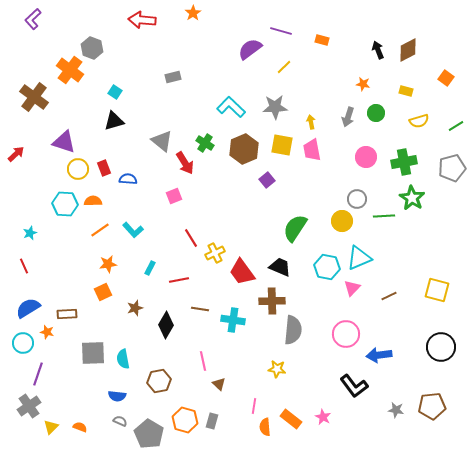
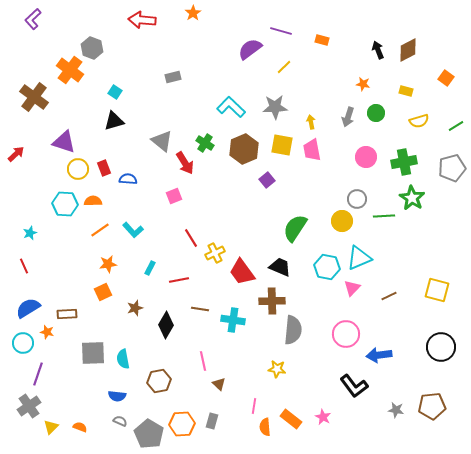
orange hexagon at (185, 420): moved 3 px left, 4 px down; rotated 20 degrees counterclockwise
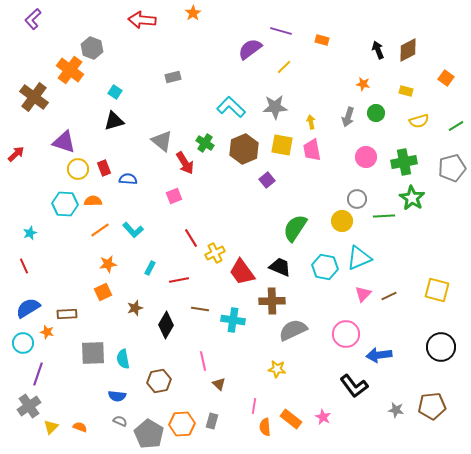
cyan hexagon at (327, 267): moved 2 px left
pink triangle at (352, 288): moved 11 px right, 6 px down
gray semicircle at (293, 330): rotated 120 degrees counterclockwise
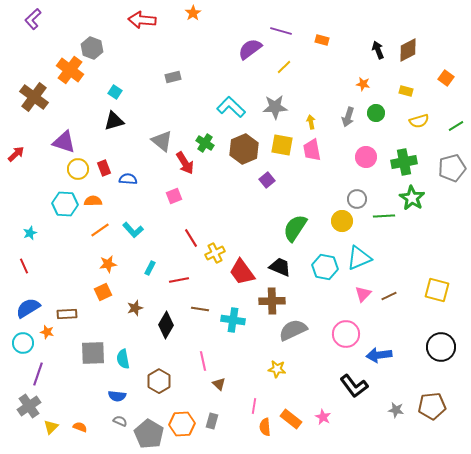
brown hexagon at (159, 381): rotated 20 degrees counterclockwise
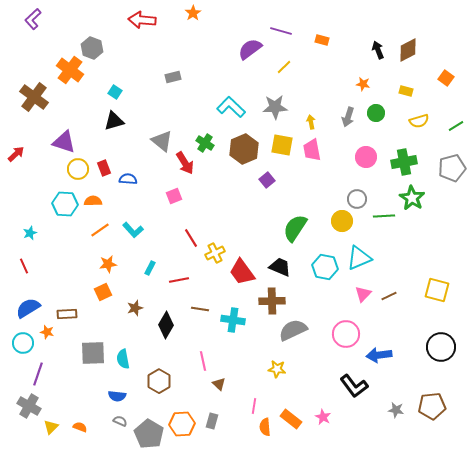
gray cross at (29, 406): rotated 25 degrees counterclockwise
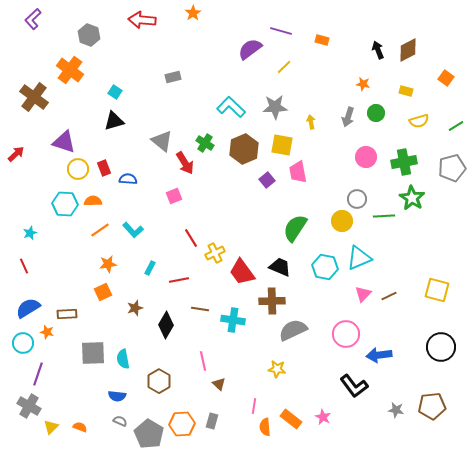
gray hexagon at (92, 48): moved 3 px left, 13 px up
pink trapezoid at (312, 150): moved 14 px left, 22 px down
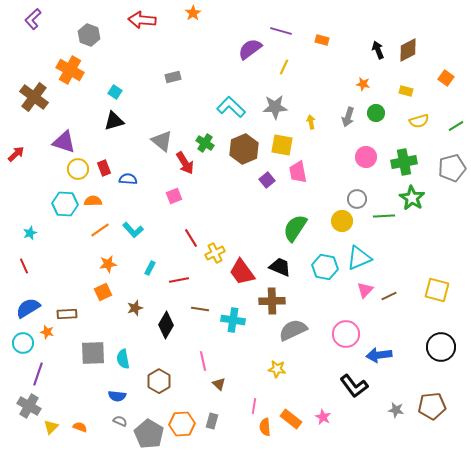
yellow line at (284, 67): rotated 21 degrees counterclockwise
orange cross at (70, 70): rotated 8 degrees counterclockwise
pink triangle at (363, 294): moved 2 px right, 4 px up
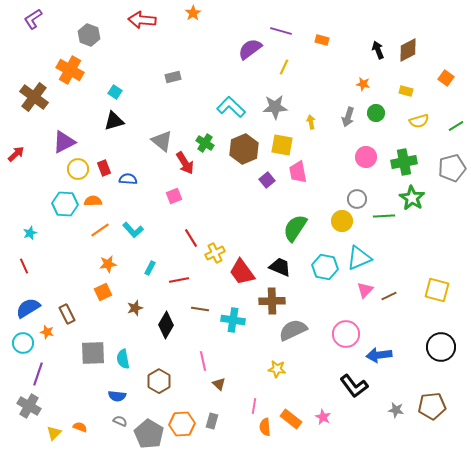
purple L-shape at (33, 19): rotated 10 degrees clockwise
purple triangle at (64, 142): rotated 45 degrees counterclockwise
brown rectangle at (67, 314): rotated 66 degrees clockwise
yellow triangle at (51, 427): moved 3 px right, 6 px down
